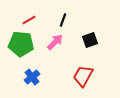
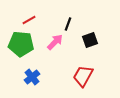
black line: moved 5 px right, 4 px down
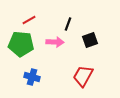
pink arrow: rotated 48 degrees clockwise
blue cross: rotated 35 degrees counterclockwise
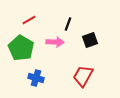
green pentagon: moved 4 px down; rotated 25 degrees clockwise
blue cross: moved 4 px right, 1 px down
